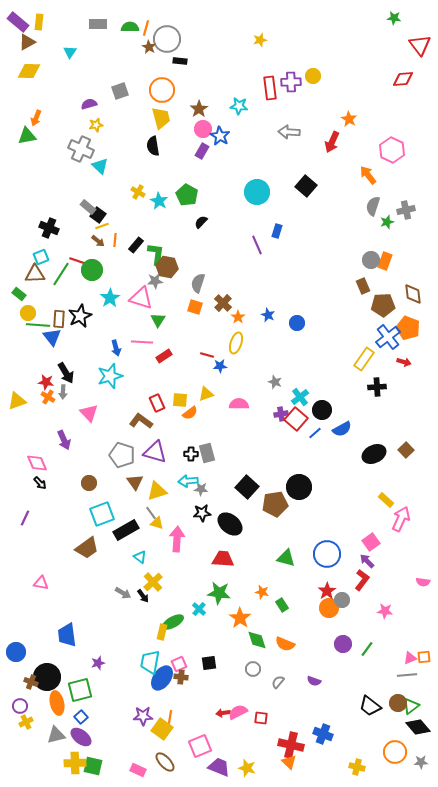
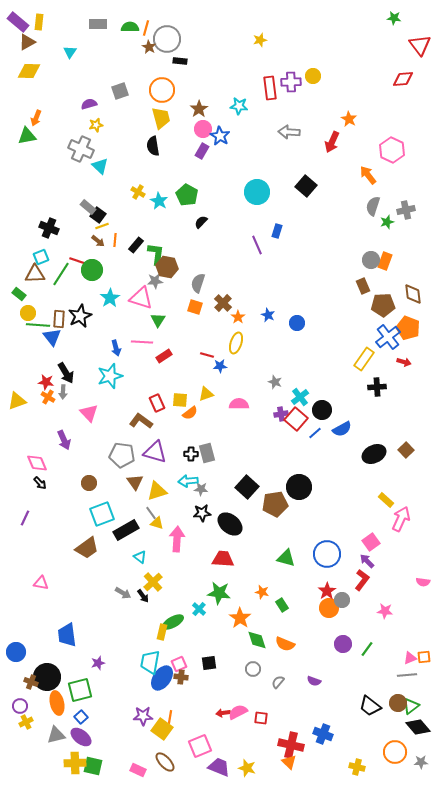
gray pentagon at (122, 455): rotated 10 degrees counterclockwise
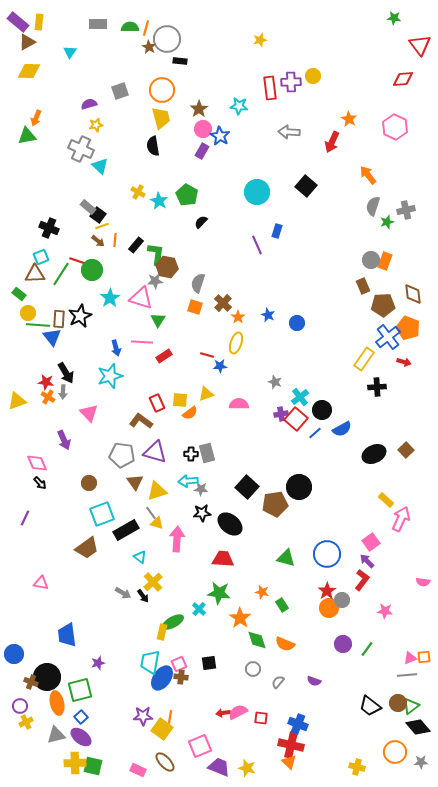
pink hexagon at (392, 150): moved 3 px right, 23 px up
blue circle at (16, 652): moved 2 px left, 2 px down
blue cross at (323, 734): moved 25 px left, 10 px up
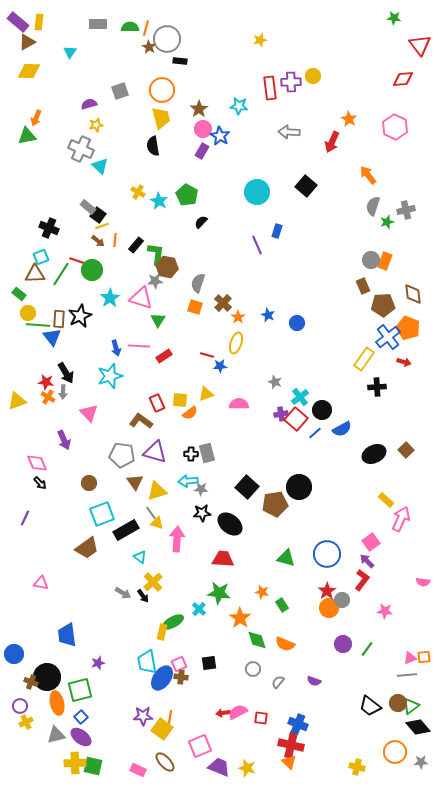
pink line at (142, 342): moved 3 px left, 4 px down
cyan trapezoid at (150, 662): moved 3 px left; rotated 20 degrees counterclockwise
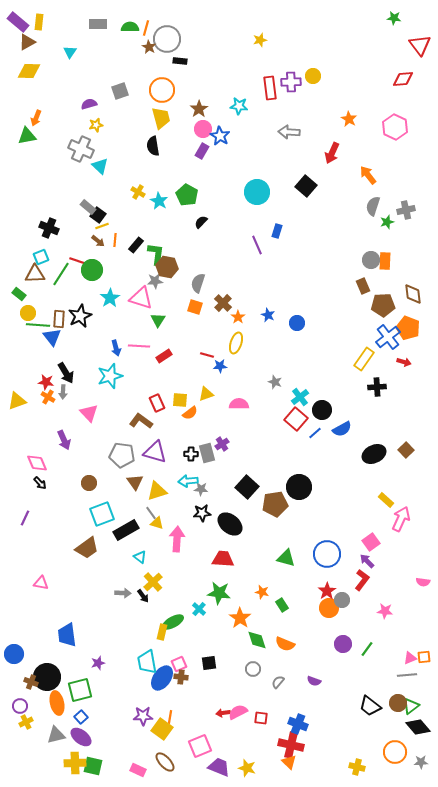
red arrow at (332, 142): moved 11 px down
orange rectangle at (385, 261): rotated 18 degrees counterclockwise
purple cross at (281, 414): moved 59 px left, 30 px down; rotated 24 degrees counterclockwise
gray arrow at (123, 593): rotated 28 degrees counterclockwise
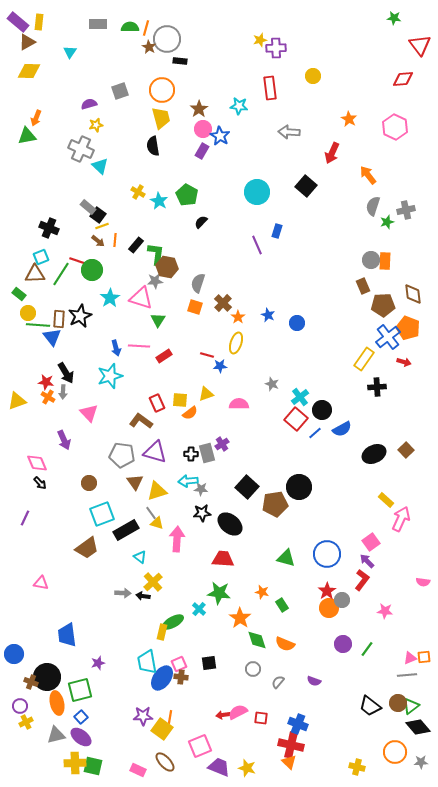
purple cross at (291, 82): moved 15 px left, 34 px up
gray star at (275, 382): moved 3 px left, 2 px down
black arrow at (143, 596): rotated 136 degrees clockwise
red arrow at (223, 713): moved 2 px down
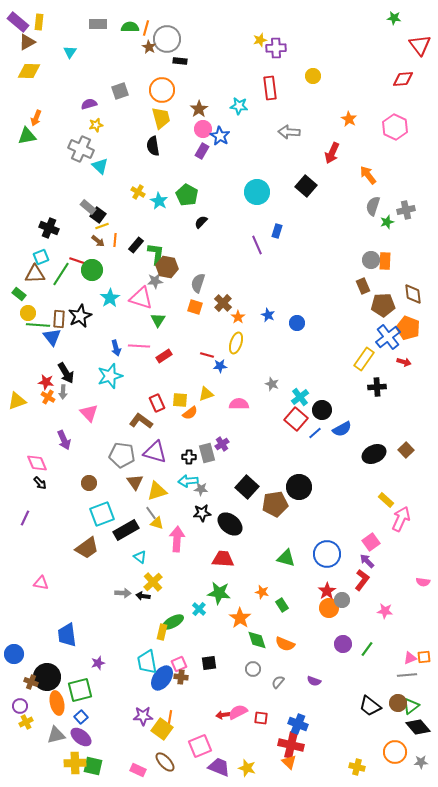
black cross at (191, 454): moved 2 px left, 3 px down
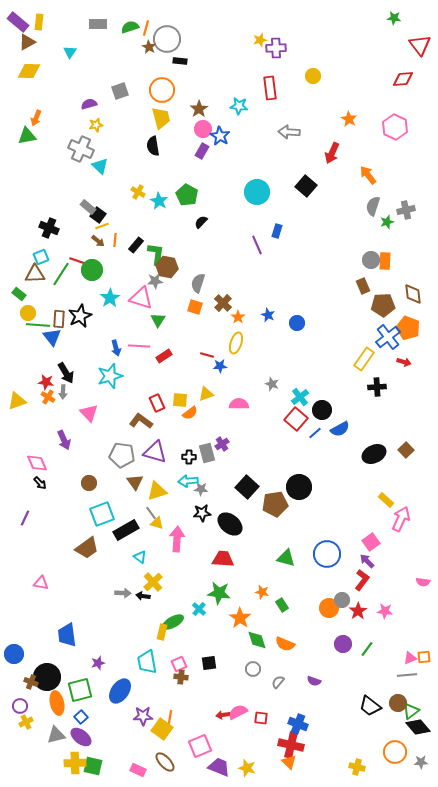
green semicircle at (130, 27): rotated 18 degrees counterclockwise
blue semicircle at (342, 429): moved 2 px left
red star at (327, 591): moved 31 px right, 20 px down
blue ellipse at (162, 678): moved 42 px left, 13 px down
green triangle at (411, 706): moved 5 px down
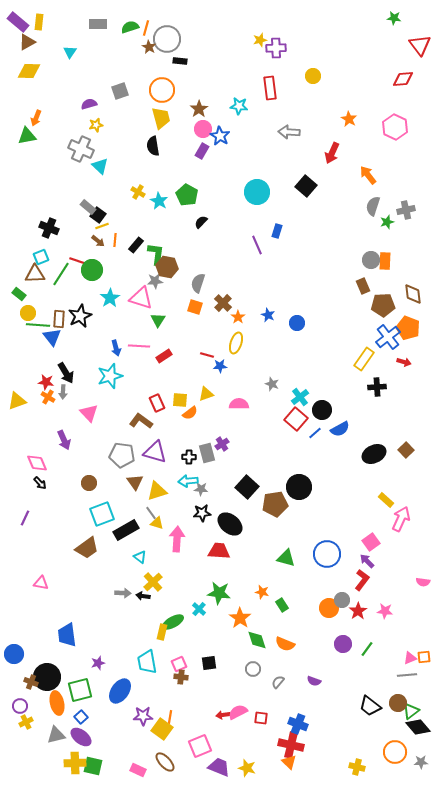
red trapezoid at (223, 559): moved 4 px left, 8 px up
